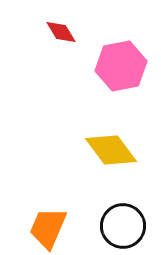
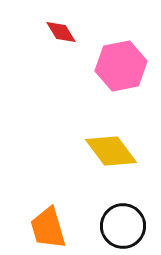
yellow diamond: moved 1 px down
orange trapezoid: rotated 39 degrees counterclockwise
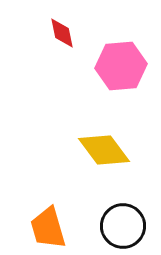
red diamond: moved 1 px right, 1 px down; rotated 20 degrees clockwise
pink hexagon: rotated 6 degrees clockwise
yellow diamond: moved 7 px left, 1 px up
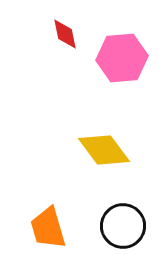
red diamond: moved 3 px right, 1 px down
pink hexagon: moved 1 px right, 8 px up
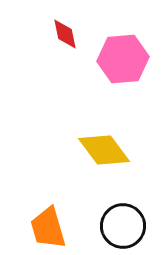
pink hexagon: moved 1 px right, 1 px down
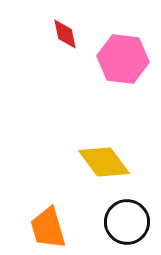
pink hexagon: rotated 12 degrees clockwise
yellow diamond: moved 12 px down
black circle: moved 4 px right, 4 px up
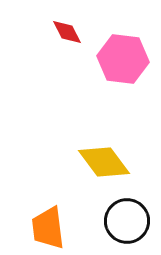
red diamond: moved 2 px right, 2 px up; rotated 16 degrees counterclockwise
black circle: moved 1 px up
orange trapezoid: rotated 9 degrees clockwise
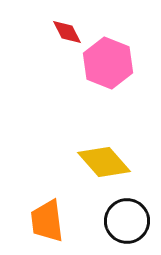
pink hexagon: moved 15 px left, 4 px down; rotated 15 degrees clockwise
yellow diamond: rotated 4 degrees counterclockwise
orange trapezoid: moved 1 px left, 7 px up
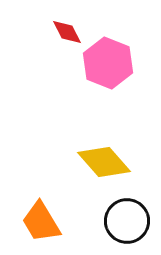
orange trapezoid: moved 6 px left, 1 px down; rotated 24 degrees counterclockwise
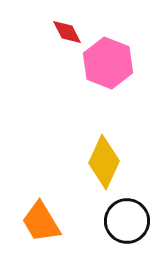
yellow diamond: rotated 66 degrees clockwise
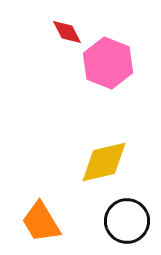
yellow diamond: rotated 52 degrees clockwise
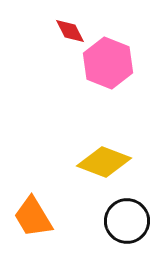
red diamond: moved 3 px right, 1 px up
yellow diamond: rotated 34 degrees clockwise
orange trapezoid: moved 8 px left, 5 px up
